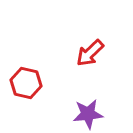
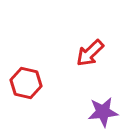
purple star: moved 15 px right, 2 px up
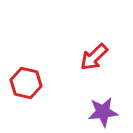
red arrow: moved 4 px right, 4 px down
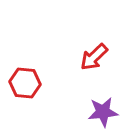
red hexagon: moved 1 px left; rotated 8 degrees counterclockwise
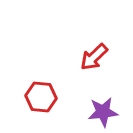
red hexagon: moved 16 px right, 14 px down
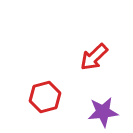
red hexagon: moved 4 px right; rotated 20 degrees counterclockwise
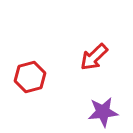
red hexagon: moved 15 px left, 20 px up
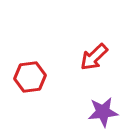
red hexagon: rotated 8 degrees clockwise
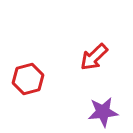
red hexagon: moved 2 px left, 2 px down; rotated 8 degrees counterclockwise
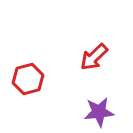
purple star: moved 4 px left
